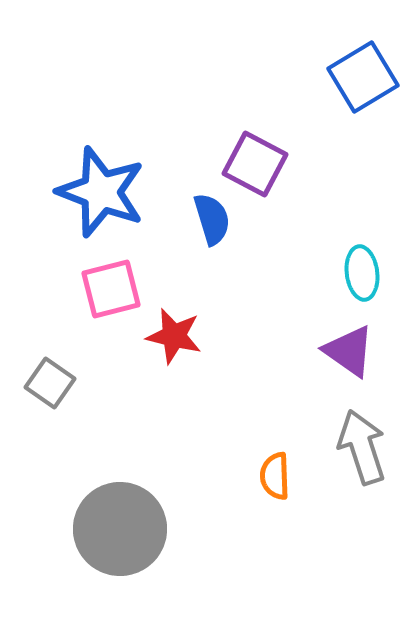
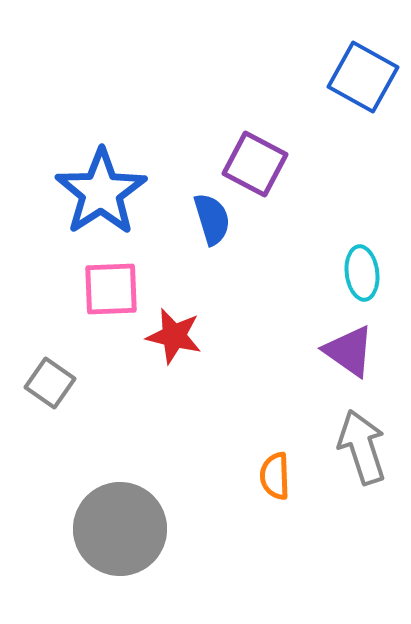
blue square: rotated 30 degrees counterclockwise
blue star: rotated 18 degrees clockwise
pink square: rotated 12 degrees clockwise
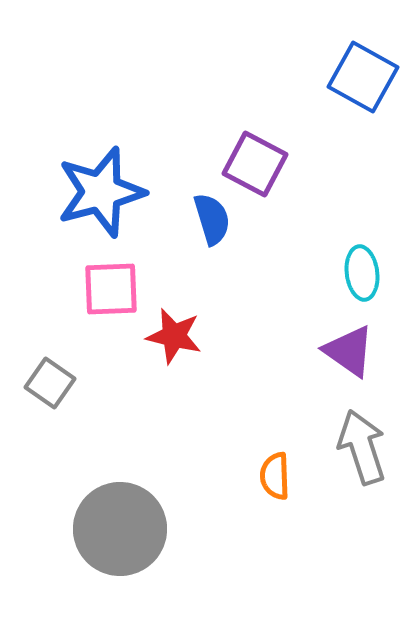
blue star: rotated 18 degrees clockwise
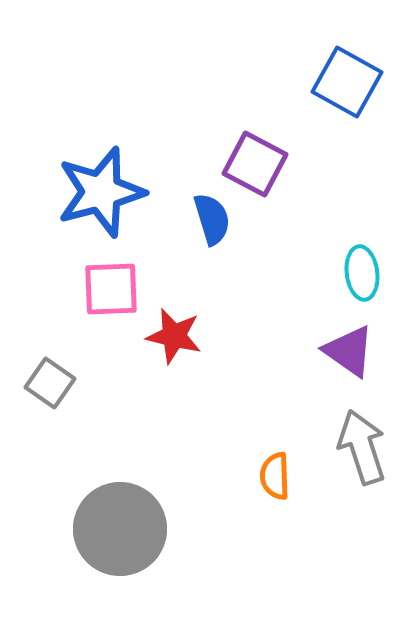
blue square: moved 16 px left, 5 px down
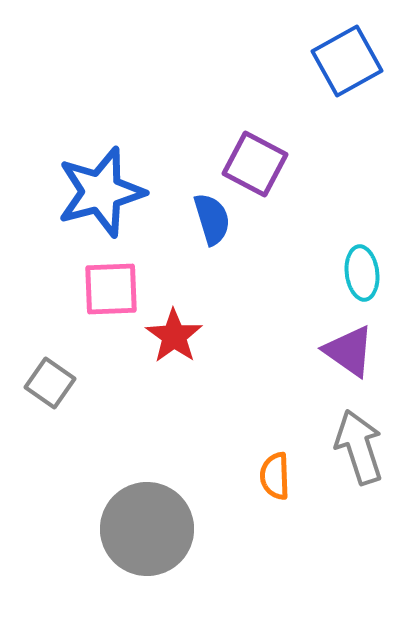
blue square: moved 21 px up; rotated 32 degrees clockwise
red star: rotated 22 degrees clockwise
gray arrow: moved 3 px left
gray circle: moved 27 px right
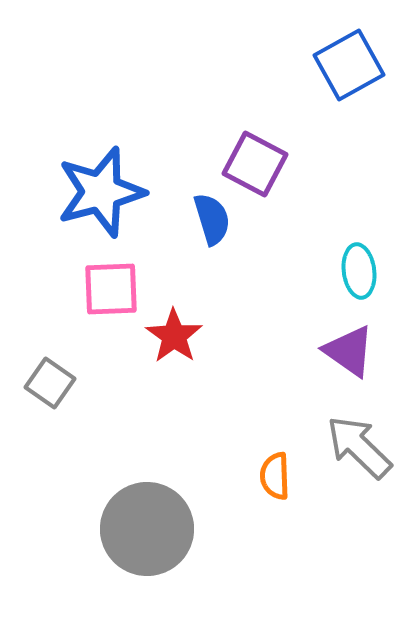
blue square: moved 2 px right, 4 px down
cyan ellipse: moved 3 px left, 2 px up
gray arrow: rotated 28 degrees counterclockwise
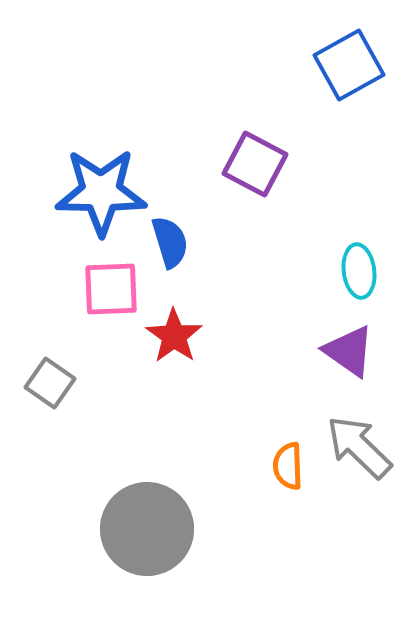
blue star: rotated 16 degrees clockwise
blue semicircle: moved 42 px left, 23 px down
orange semicircle: moved 13 px right, 10 px up
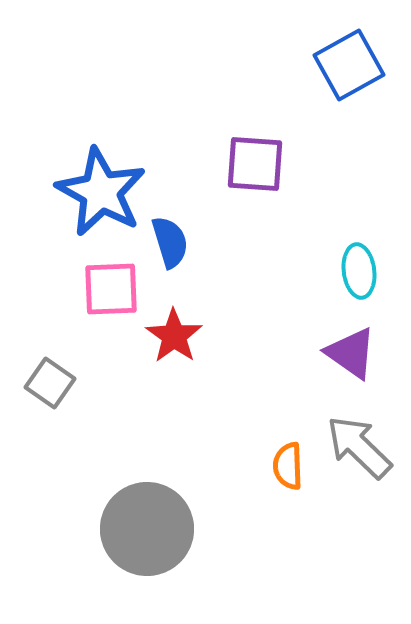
purple square: rotated 24 degrees counterclockwise
blue star: rotated 28 degrees clockwise
purple triangle: moved 2 px right, 2 px down
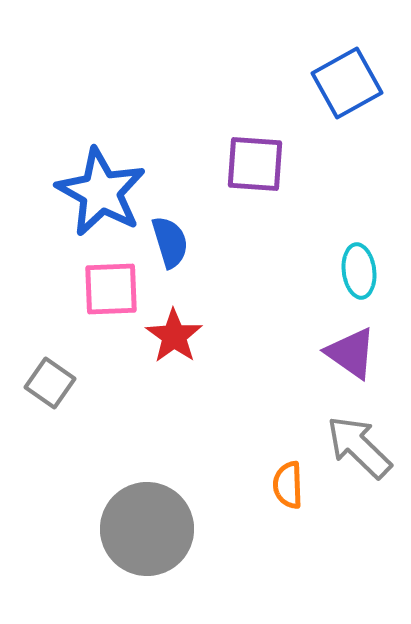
blue square: moved 2 px left, 18 px down
orange semicircle: moved 19 px down
